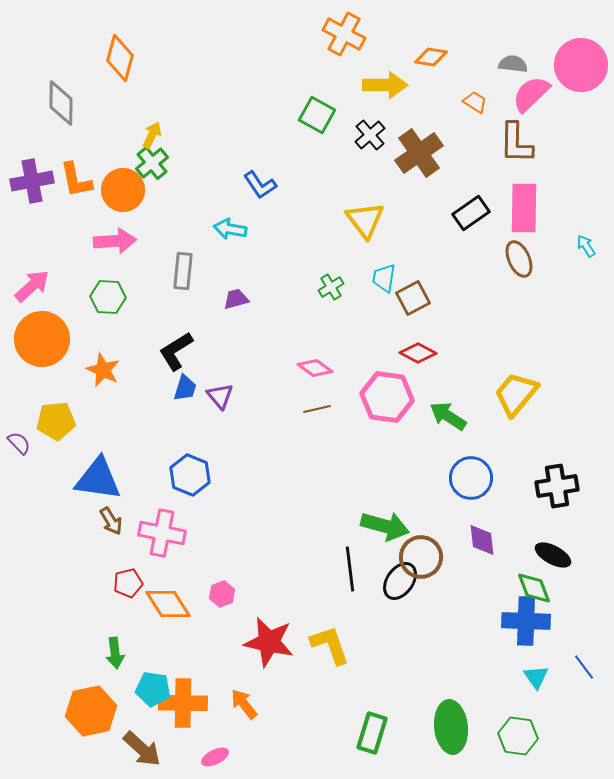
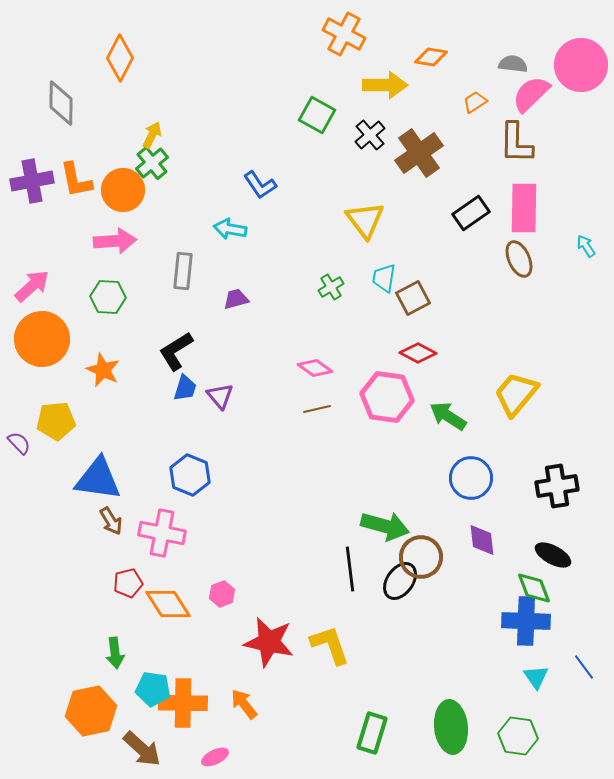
orange diamond at (120, 58): rotated 12 degrees clockwise
orange trapezoid at (475, 102): rotated 65 degrees counterclockwise
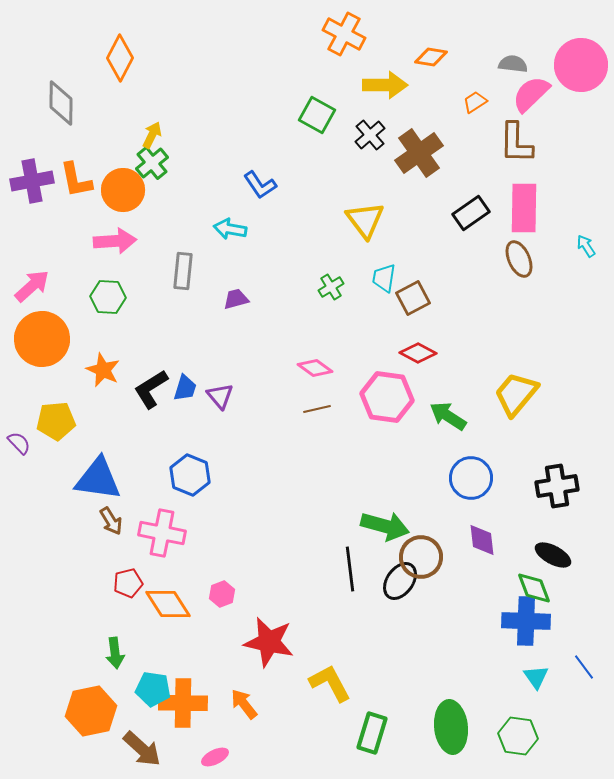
black L-shape at (176, 351): moved 25 px left, 38 px down
yellow L-shape at (330, 645): moved 38 px down; rotated 9 degrees counterclockwise
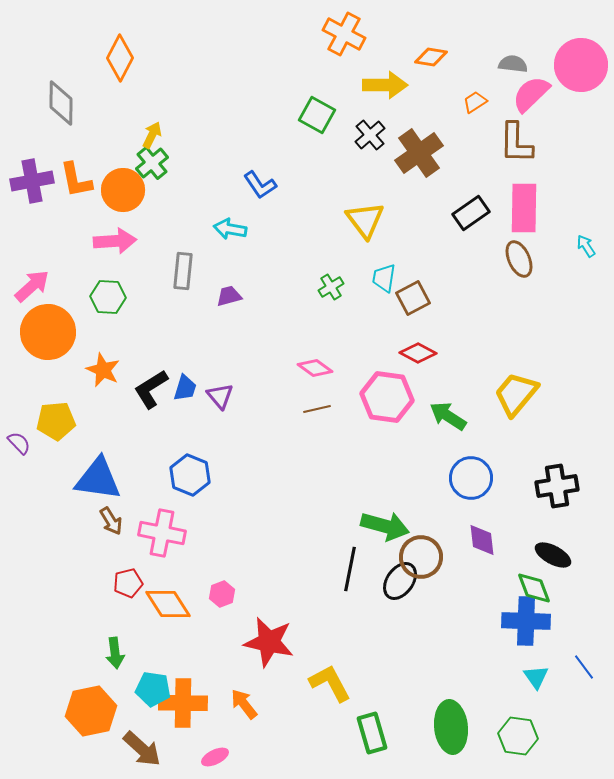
purple trapezoid at (236, 299): moved 7 px left, 3 px up
orange circle at (42, 339): moved 6 px right, 7 px up
black line at (350, 569): rotated 18 degrees clockwise
green rectangle at (372, 733): rotated 33 degrees counterclockwise
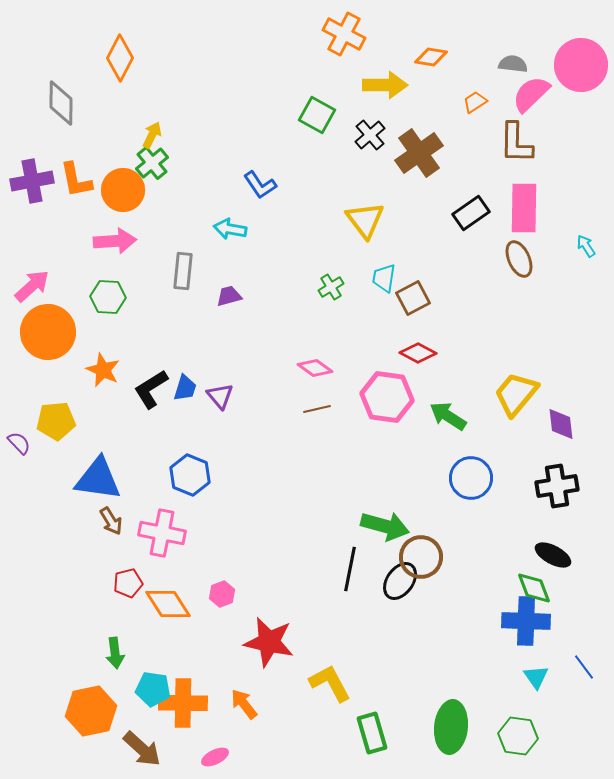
purple diamond at (482, 540): moved 79 px right, 116 px up
green ellipse at (451, 727): rotated 12 degrees clockwise
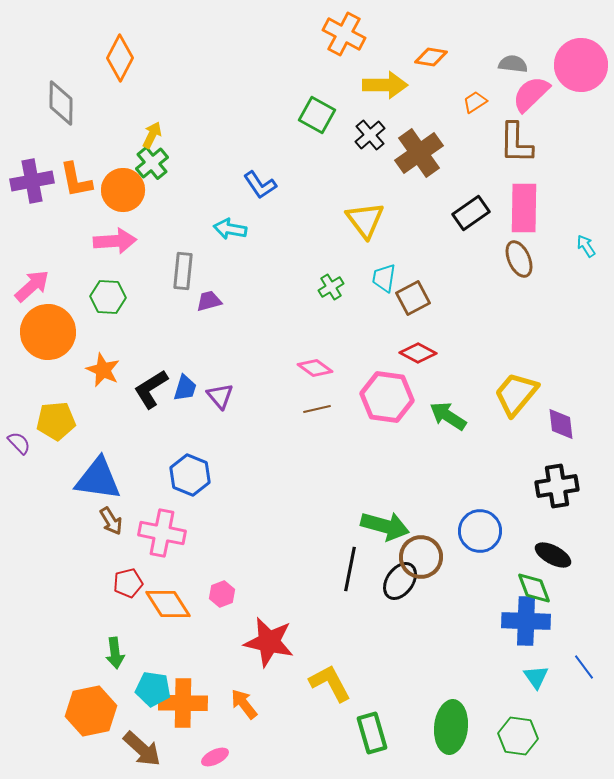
purple trapezoid at (229, 296): moved 20 px left, 5 px down
blue circle at (471, 478): moved 9 px right, 53 px down
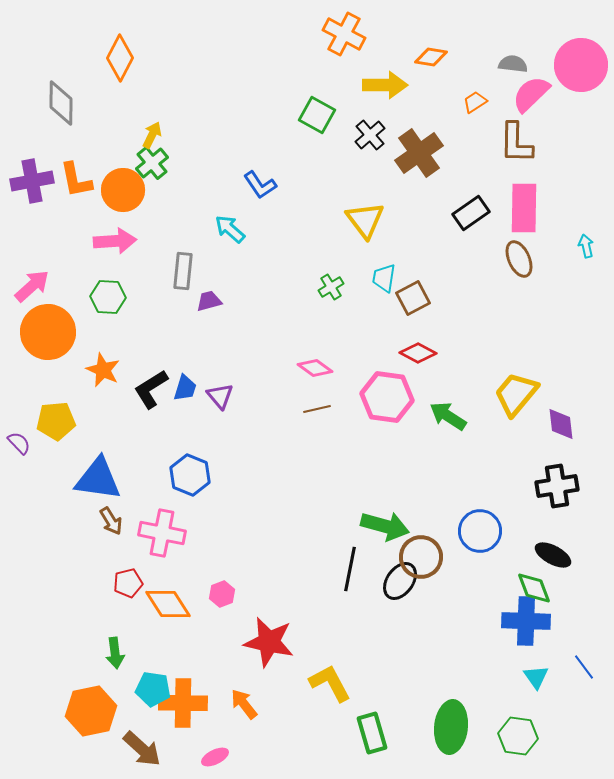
cyan arrow at (230, 229): rotated 32 degrees clockwise
cyan arrow at (586, 246): rotated 20 degrees clockwise
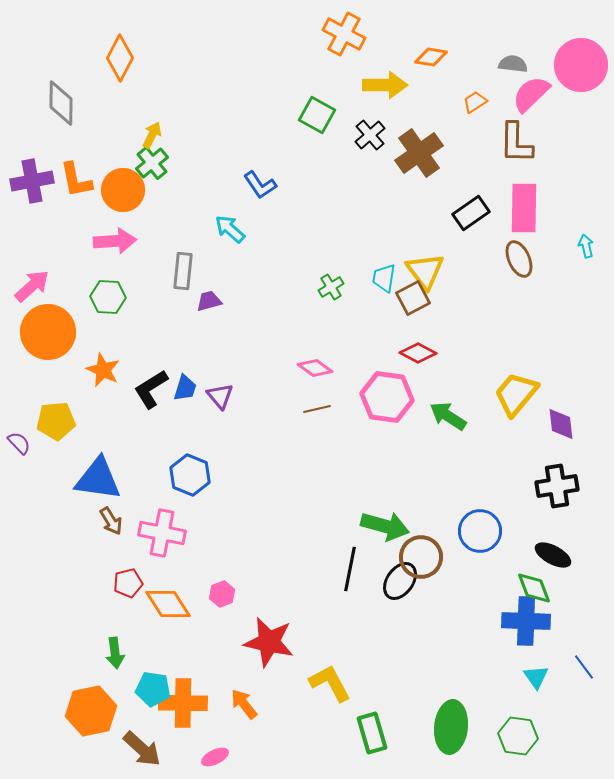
yellow triangle at (365, 220): moved 60 px right, 51 px down
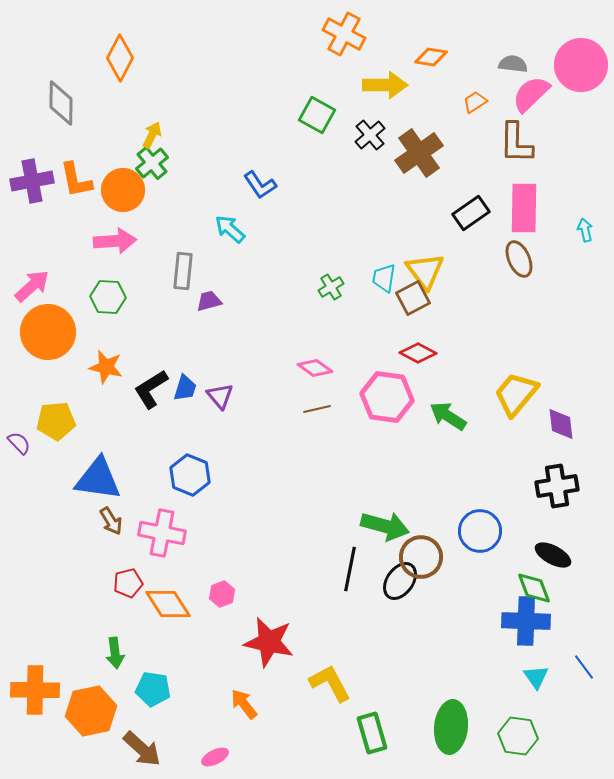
cyan arrow at (586, 246): moved 1 px left, 16 px up
orange star at (103, 370): moved 3 px right, 3 px up; rotated 12 degrees counterclockwise
orange cross at (183, 703): moved 148 px left, 13 px up
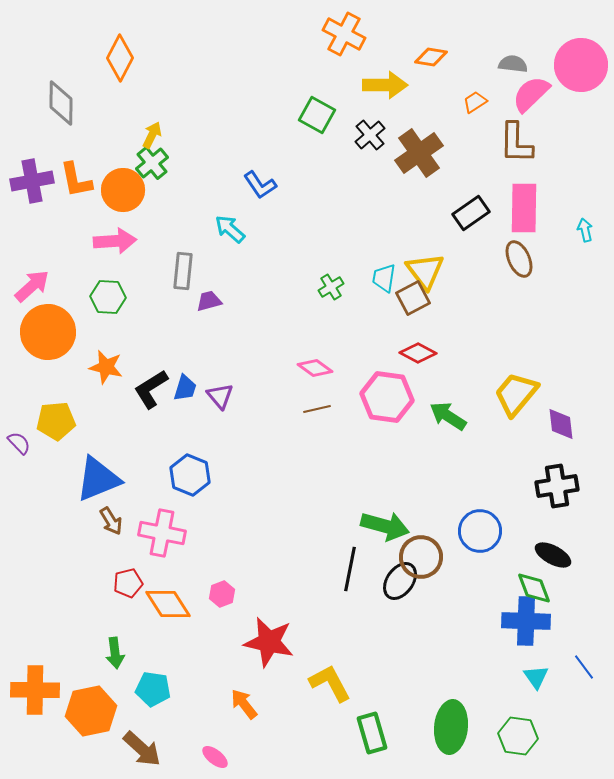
blue triangle at (98, 479): rotated 30 degrees counterclockwise
pink ellipse at (215, 757): rotated 64 degrees clockwise
